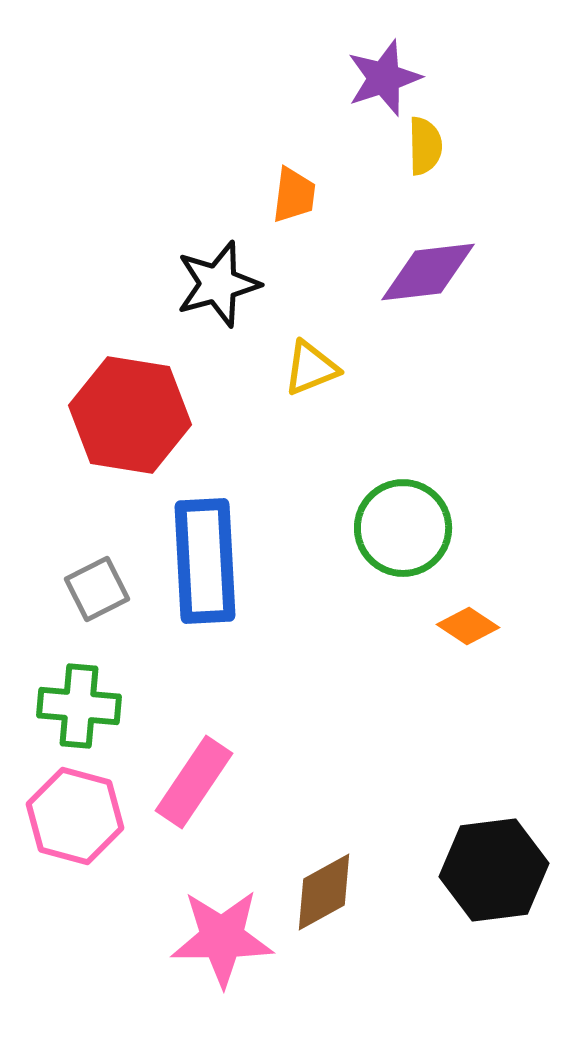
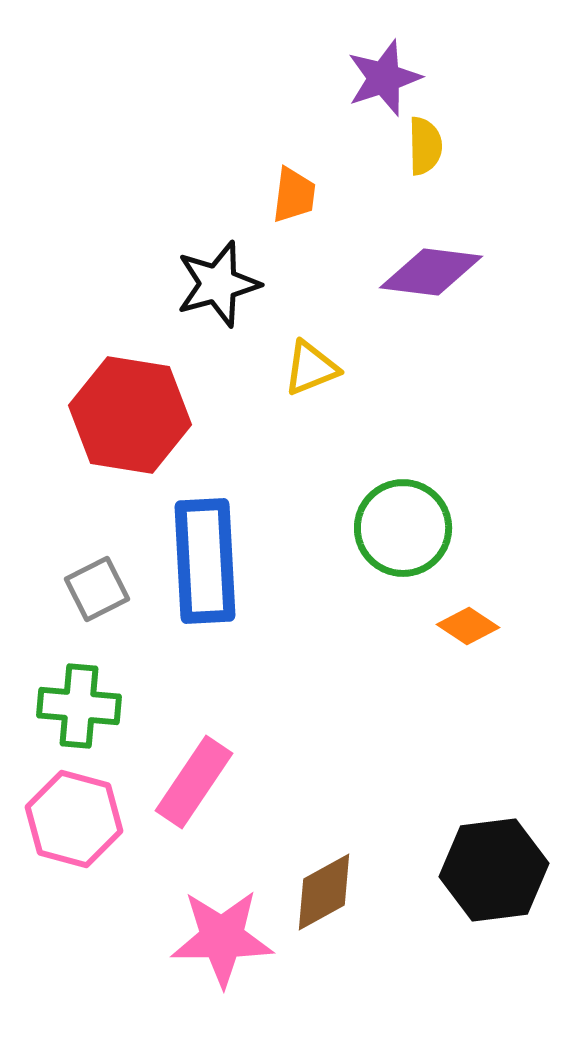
purple diamond: moved 3 px right; rotated 14 degrees clockwise
pink hexagon: moved 1 px left, 3 px down
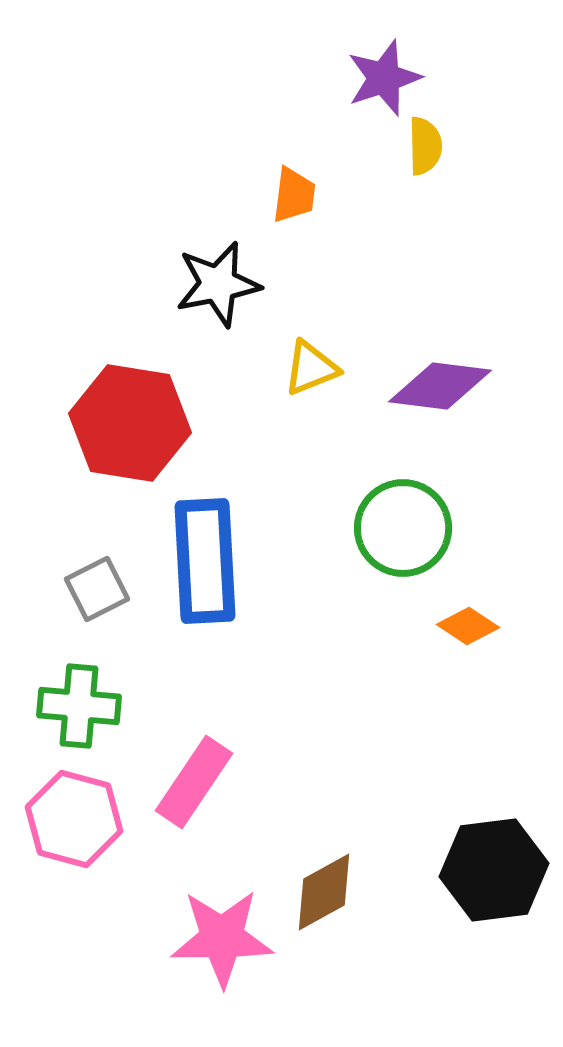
purple diamond: moved 9 px right, 114 px down
black star: rotated 4 degrees clockwise
red hexagon: moved 8 px down
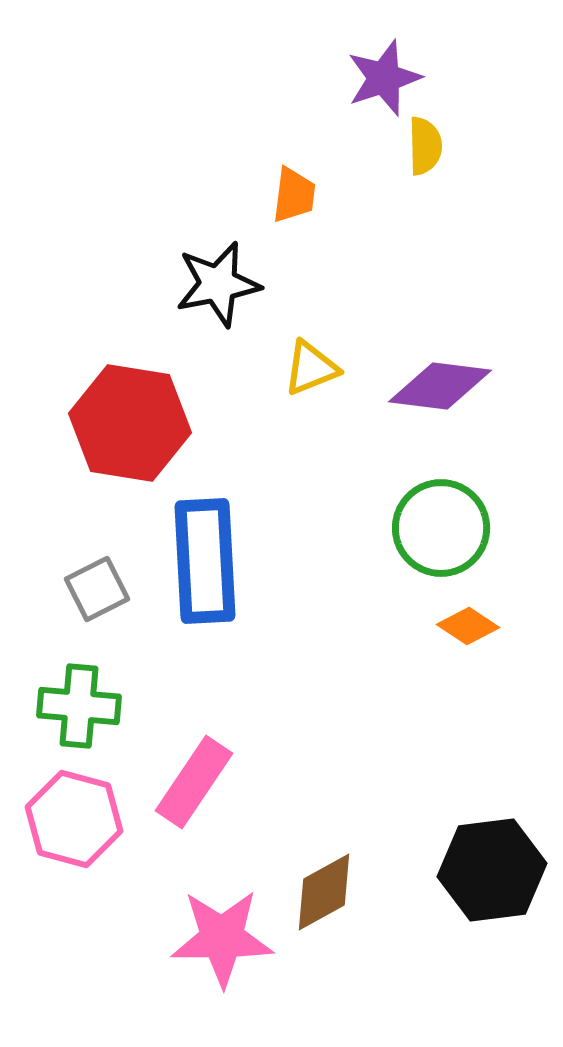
green circle: moved 38 px right
black hexagon: moved 2 px left
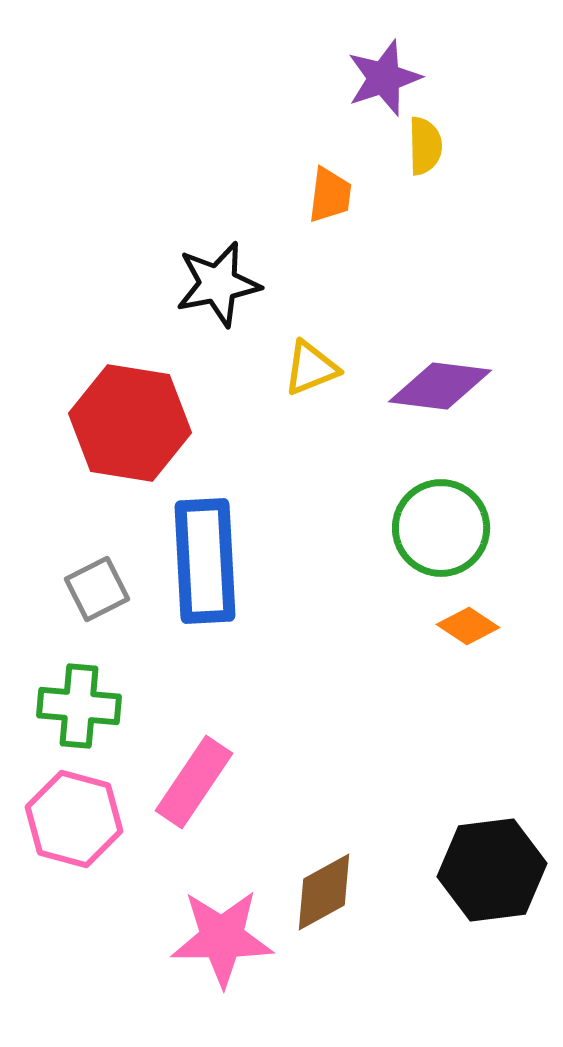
orange trapezoid: moved 36 px right
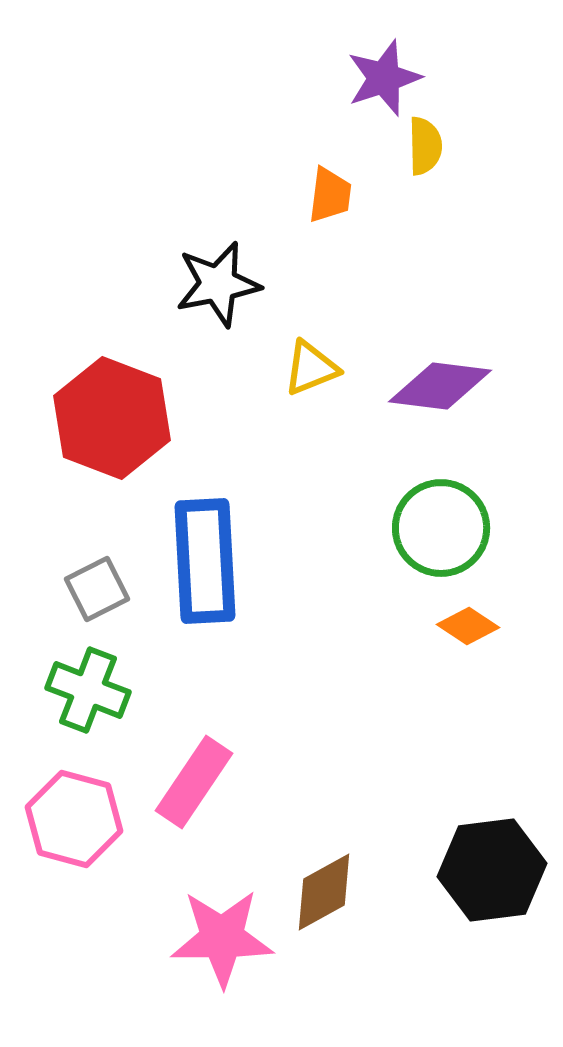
red hexagon: moved 18 px left, 5 px up; rotated 12 degrees clockwise
green cross: moved 9 px right, 16 px up; rotated 16 degrees clockwise
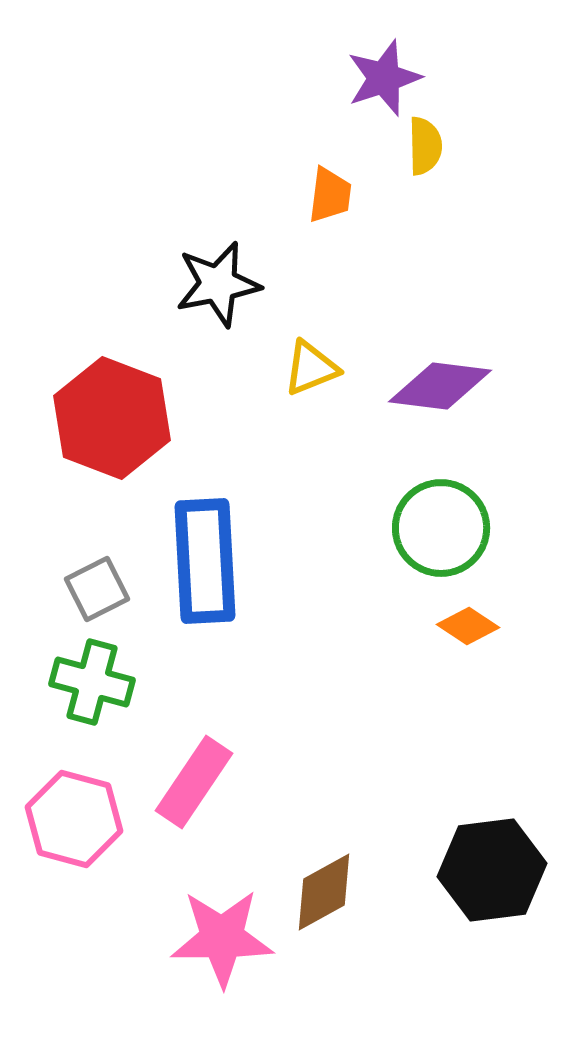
green cross: moved 4 px right, 8 px up; rotated 6 degrees counterclockwise
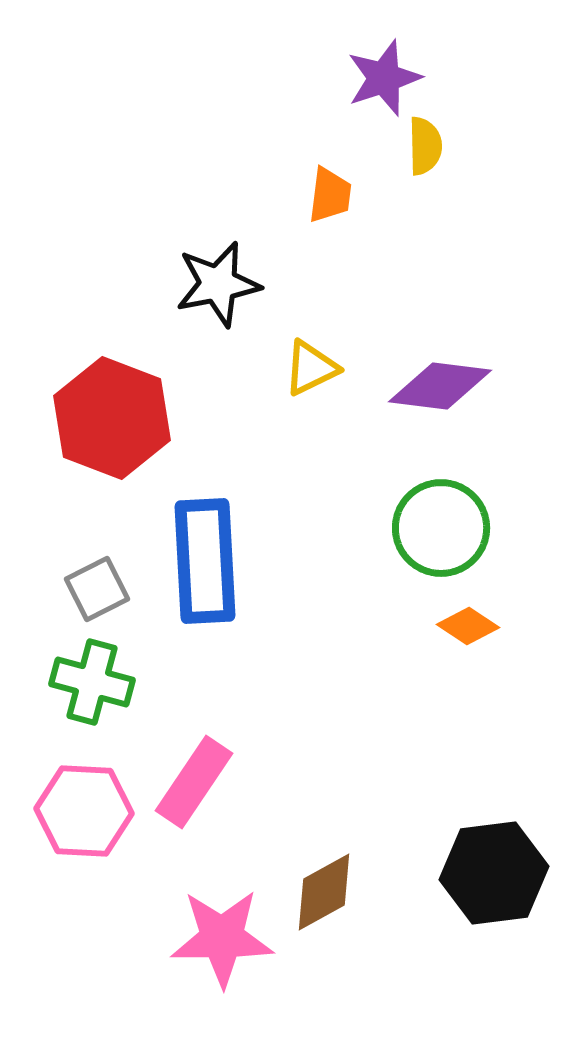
yellow triangle: rotated 4 degrees counterclockwise
pink hexagon: moved 10 px right, 8 px up; rotated 12 degrees counterclockwise
black hexagon: moved 2 px right, 3 px down
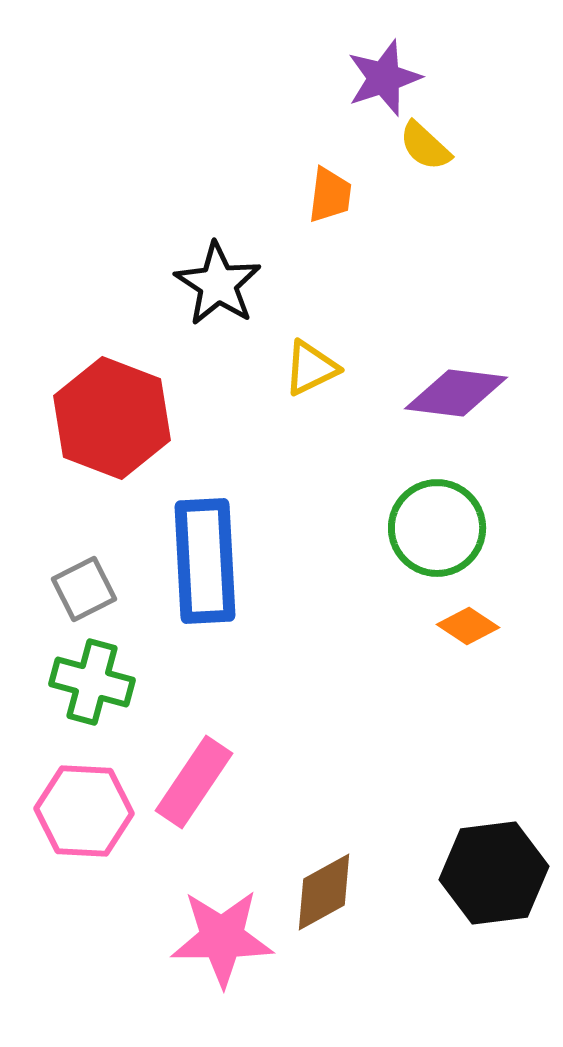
yellow semicircle: rotated 134 degrees clockwise
black star: rotated 28 degrees counterclockwise
purple diamond: moved 16 px right, 7 px down
green circle: moved 4 px left
gray square: moved 13 px left
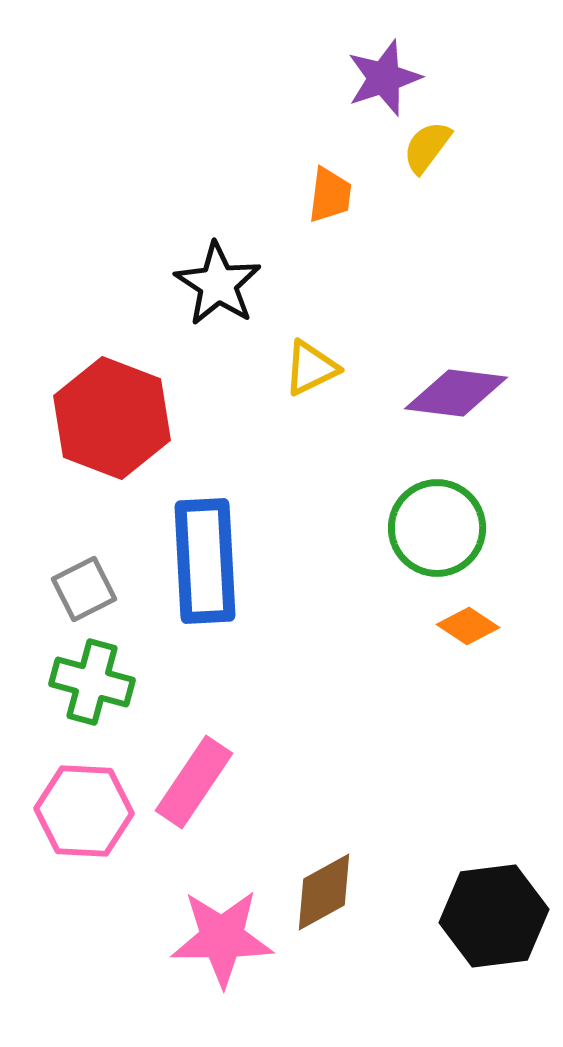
yellow semicircle: moved 2 px right, 1 px down; rotated 84 degrees clockwise
black hexagon: moved 43 px down
